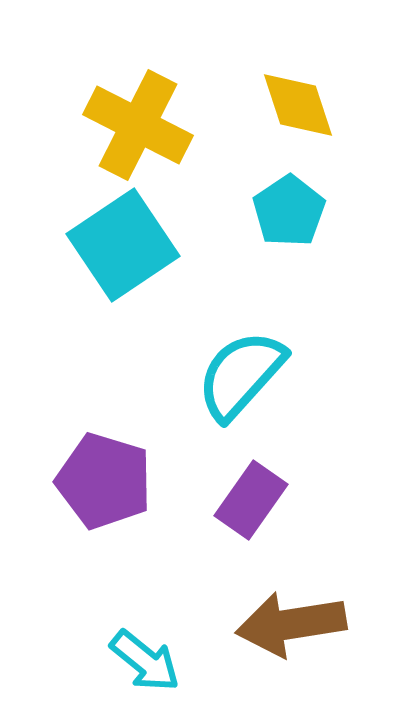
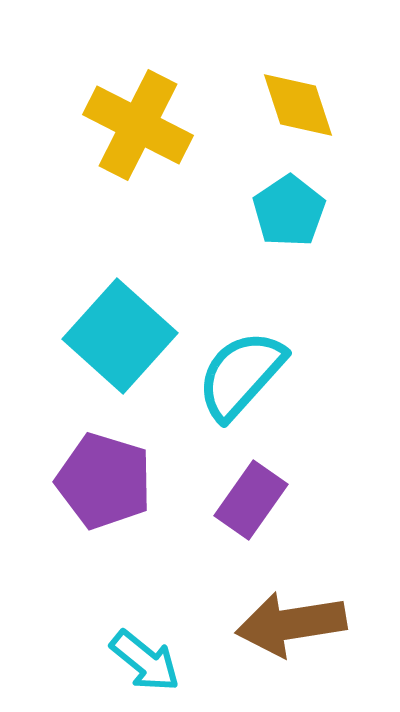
cyan square: moved 3 px left, 91 px down; rotated 14 degrees counterclockwise
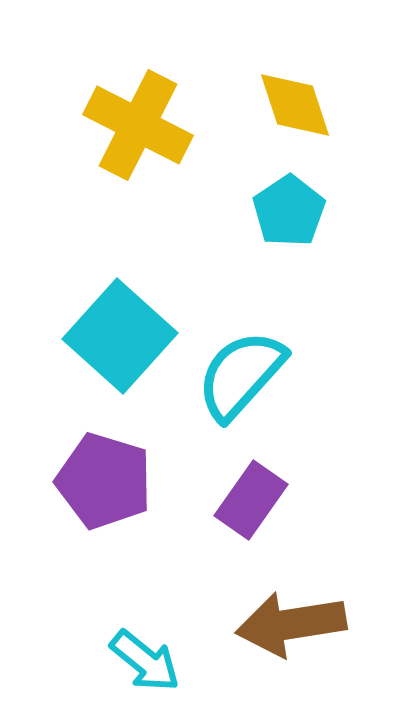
yellow diamond: moved 3 px left
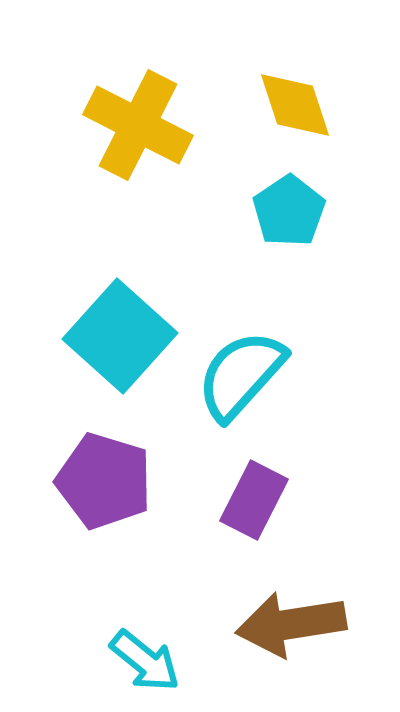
purple rectangle: moved 3 px right; rotated 8 degrees counterclockwise
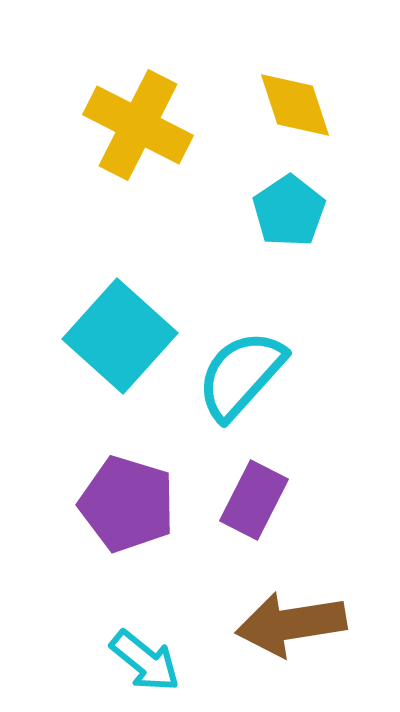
purple pentagon: moved 23 px right, 23 px down
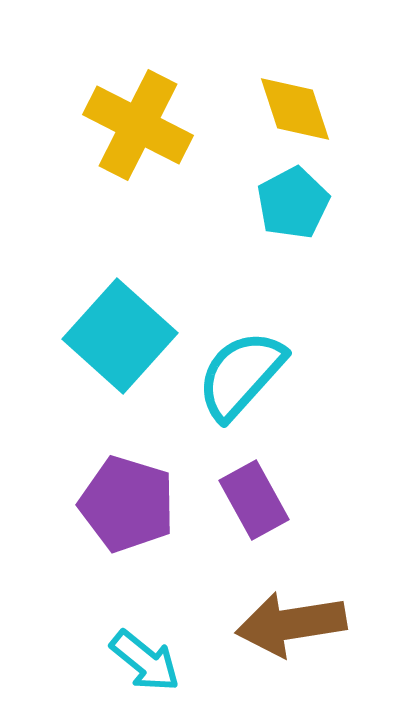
yellow diamond: moved 4 px down
cyan pentagon: moved 4 px right, 8 px up; rotated 6 degrees clockwise
purple rectangle: rotated 56 degrees counterclockwise
